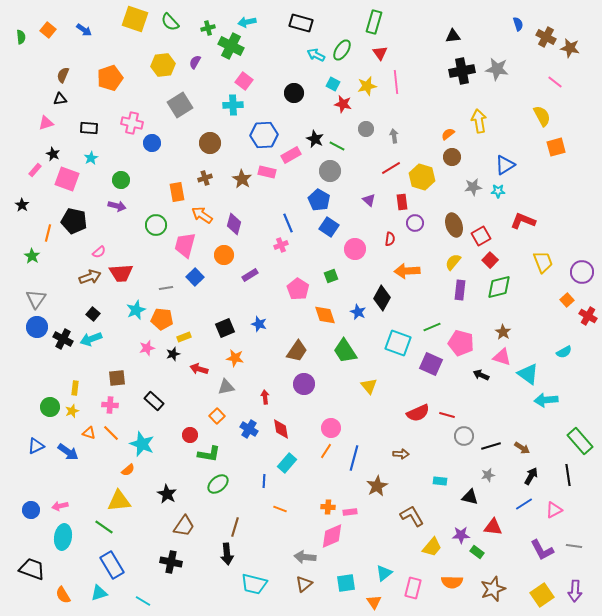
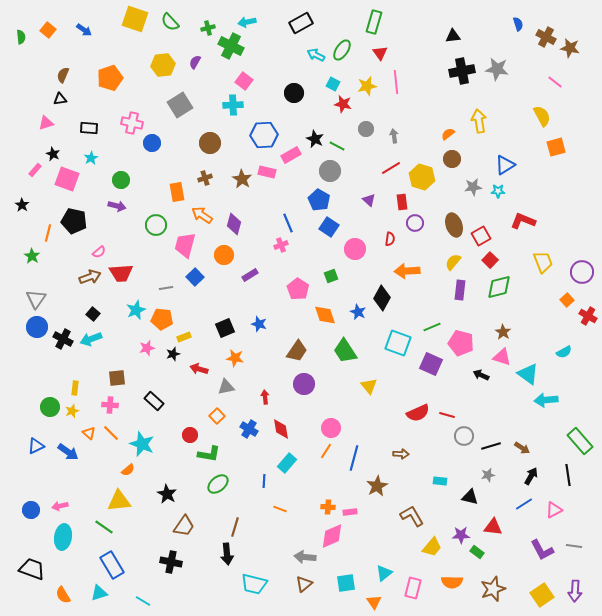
black rectangle at (301, 23): rotated 45 degrees counterclockwise
brown circle at (452, 157): moved 2 px down
orange triangle at (89, 433): rotated 24 degrees clockwise
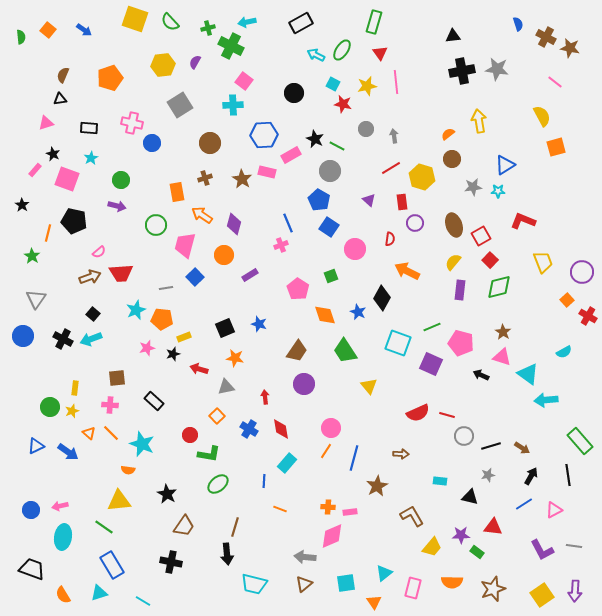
orange arrow at (407, 271): rotated 30 degrees clockwise
blue circle at (37, 327): moved 14 px left, 9 px down
orange semicircle at (128, 470): rotated 48 degrees clockwise
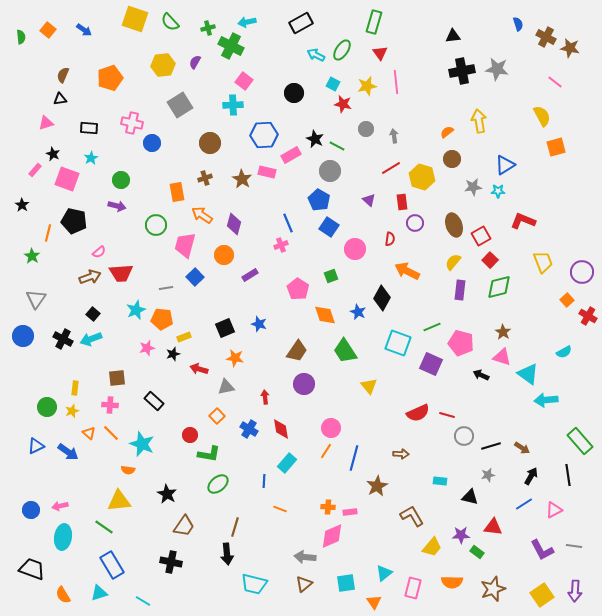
orange semicircle at (448, 134): moved 1 px left, 2 px up
green circle at (50, 407): moved 3 px left
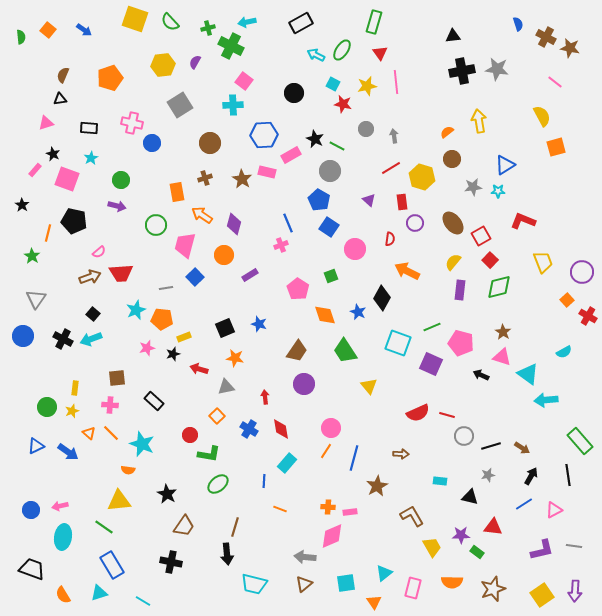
brown ellipse at (454, 225): moved 1 px left, 2 px up; rotated 20 degrees counterclockwise
yellow trapezoid at (432, 547): rotated 70 degrees counterclockwise
purple L-shape at (542, 550): rotated 75 degrees counterclockwise
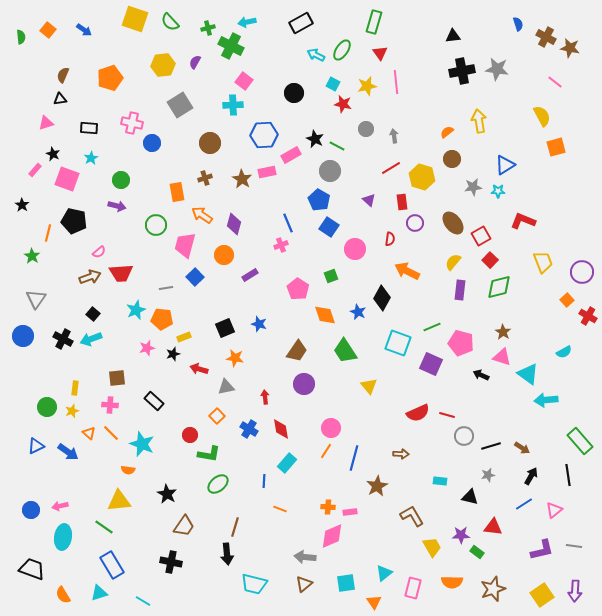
pink rectangle at (267, 172): rotated 24 degrees counterclockwise
pink triangle at (554, 510): rotated 12 degrees counterclockwise
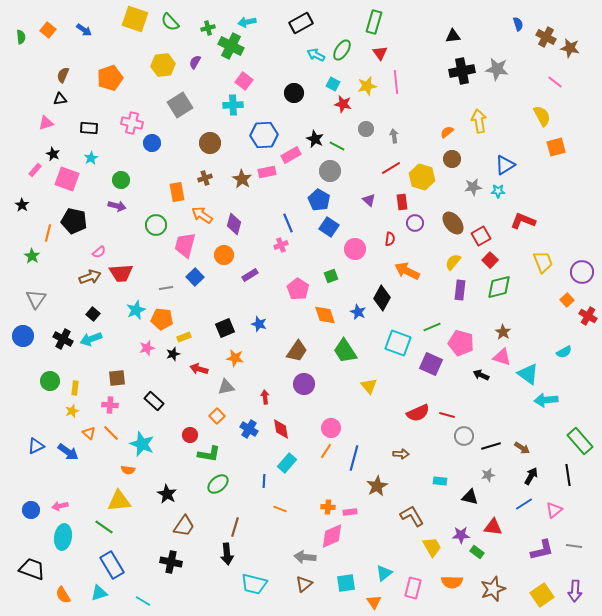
green circle at (47, 407): moved 3 px right, 26 px up
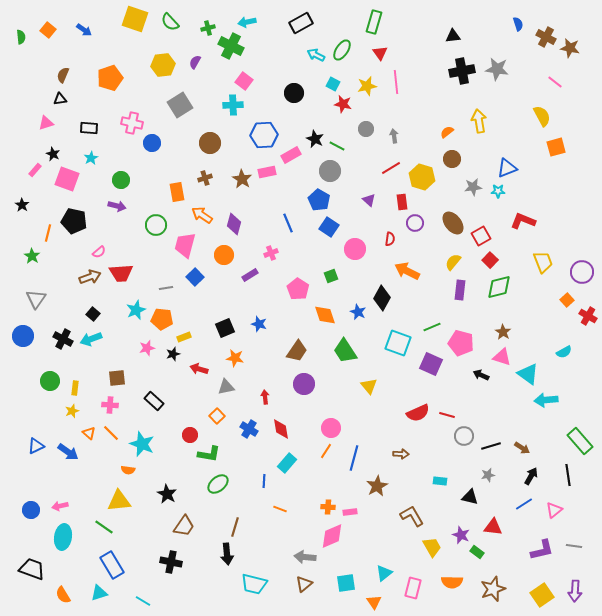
blue triangle at (505, 165): moved 2 px right, 3 px down; rotated 10 degrees clockwise
pink cross at (281, 245): moved 10 px left, 8 px down
purple star at (461, 535): rotated 24 degrees clockwise
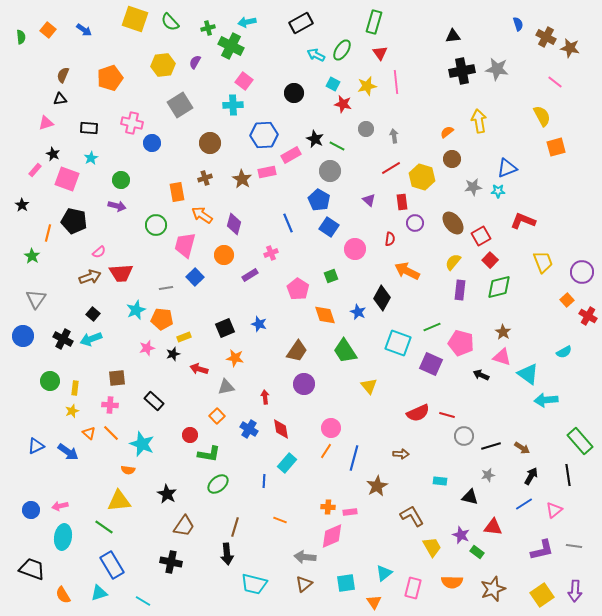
orange line at (280, 509): moved 11 px down
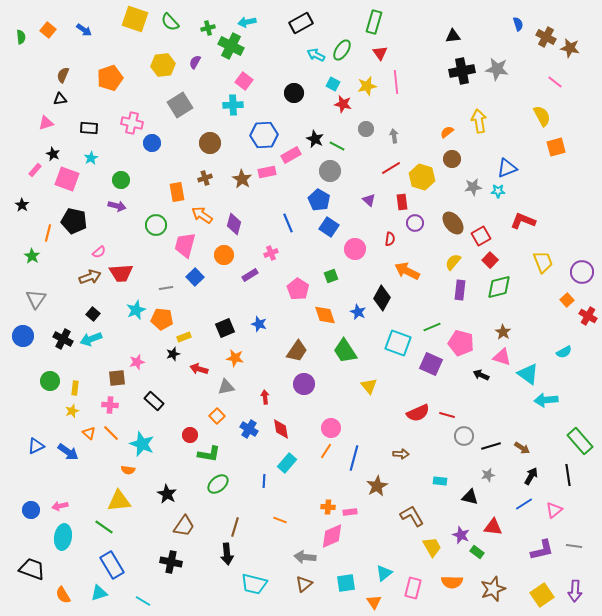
pink star at (147, 348): moved 10 px left, 14 px down
